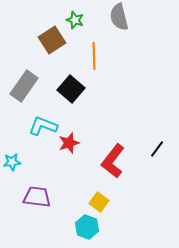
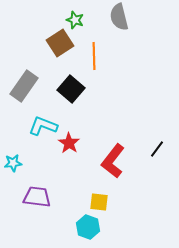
brown square: moved 8 px right, 3 px down
red star: rotated 20 degrees counterclockwise
cyan star: moved 1 px right, 1 px down
yellow square: rotated 30 degrees counterclockwise
cyan hexagon: moved 1 px right
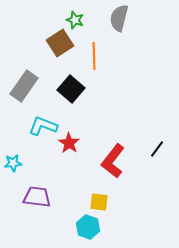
gray semicircle: moved 1 px down; rotated 28 degrees clockwise
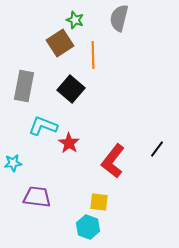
orange line: moved 1 px left, 1 px up
gray rectangle: rotated 24 degrees counterclockwise
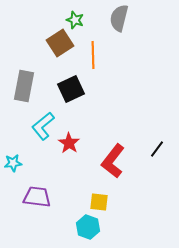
black square: rotated 24 degrees clockwise
cyan L-shape: rotated 60 degrees counterclockwise
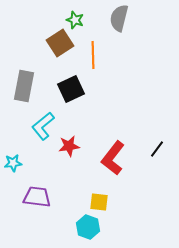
red star: moved 3 px down; rotated 30 degrees clockwise
red L-shape: moved 3 px up
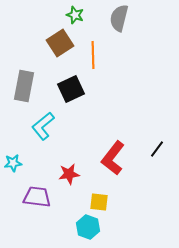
green star: moved 5 px up
red star: moved 28 px down
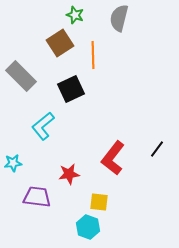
gray rectangle: moved 3 px left, 10 px up; rotated 56 degrees counterclockwise
